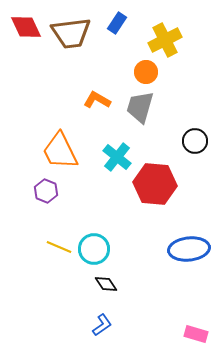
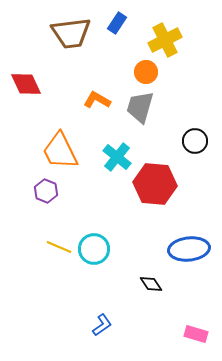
red diamond: moved 57 px down
black diamond: moved 45 px right
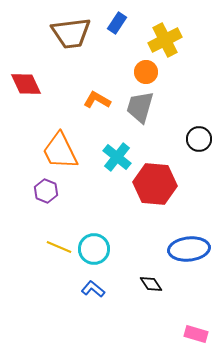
black circle: moved 4 px right, 2 px up
blue L-shape: moved 9 px left, 36 px up; rotated 105 degrees counterclockwise
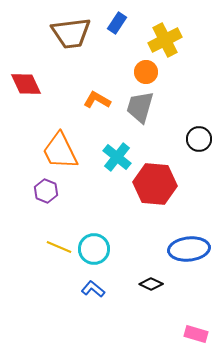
black diamond: rotated 30 degrees counterclockwise
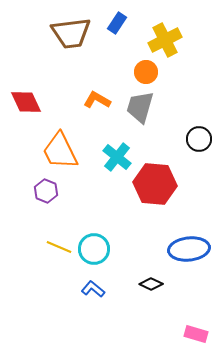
red diamond: moved 18 px down
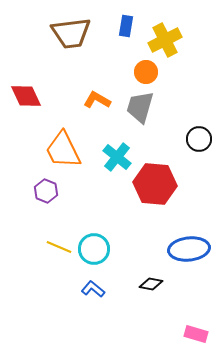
blue rectangle: moved 9 px right, 3 px down; rotated 25 degrees counterclockwise
red diamond: moved 6 px up
orange trapezoid: moved 3 px right, 1 px up
black diamond: rotated 15 degrees counterclockwise
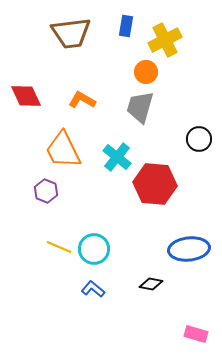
orange L-shape: moved 15 px left
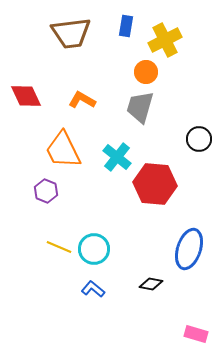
blue ellipse: rotated 66 degrees counterclockwise
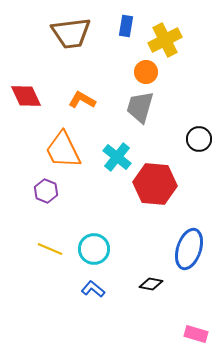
yellow line: moved 9 px left, 2 px down
